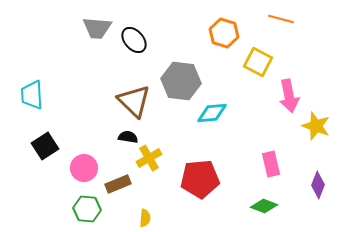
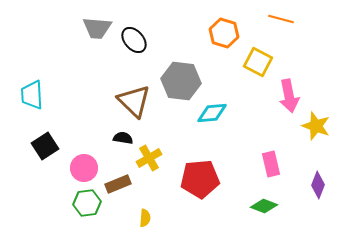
black semicircle: moved 5 px left, 1 px down
green hexagon: moved 6 px up; rotated 12 degrees counterclockwise
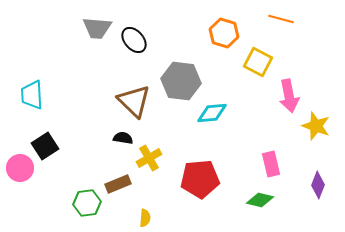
pink circle: moved 64 px left
green diamond: moved 4 px left, 6 px up; rotated 8 degrees counterclockwise
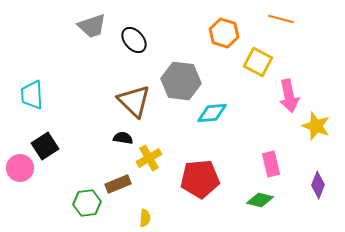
gray trapezoid: moved 5 px left, 2 px up; rotated 24 degrees counterclockwise
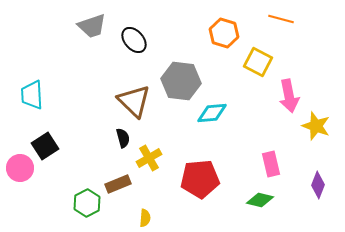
black semicircle: rotated 66 degrees clockwise
green hexagon: rotated 20 degrees counterclockwise
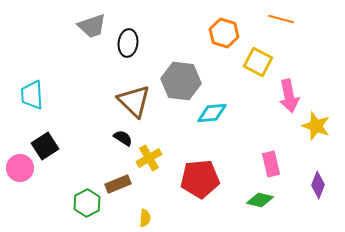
black ellipse: moved 6 px left, 3 px down; rotated 48 degrees clockwise
black semicircle: rotated 42 degrees counterclockwise
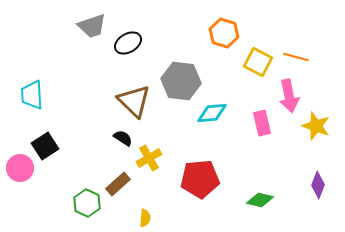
orange line: moved 15 px right, 38 px down
black ellipse: rotated 52 degrees clockwise
pink rectangle: moved 9 px left, 41 px up
brown rectangle: rotated 20 degrees counterclockwise
green hexagon: rotated 8 degrees counterclockwise
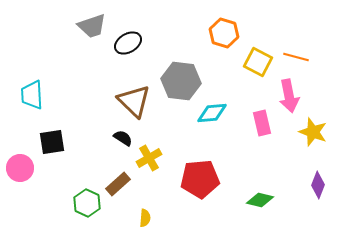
yellow star: moved 3 px left, 6 px down
black square: moved 7 px right, 4 px up; rotated 24 degrees clockwise
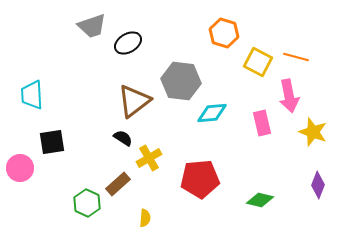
brown triangle: rotated 39 degrees clockwise
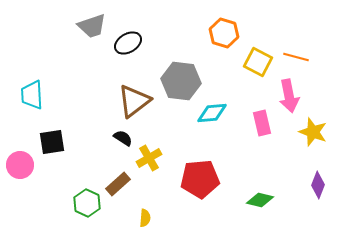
pink circle: moved 3 px up
